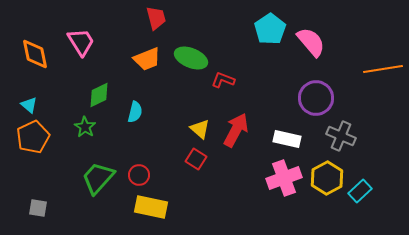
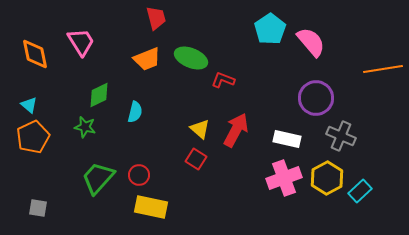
green star: rotated 20 degrees counterclockwise
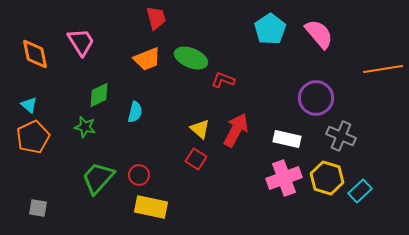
pink semicircle: moved 8 px right, 8 px up
yellow hexagon: rotated 16 degrees counterclockwise
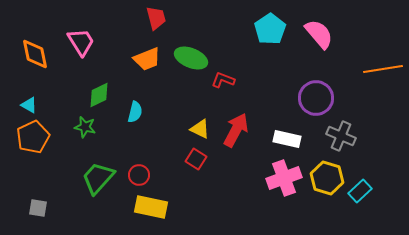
cyan triangle: rotated 12 degrees counterclockwise
yellow triangle: rotated 15 degrees counterclockwise
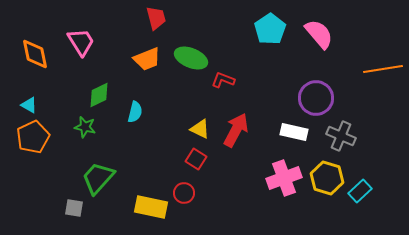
white rectangle: moved 7 px right, 7 px up
red circle: moved 45 px right, 18 px down
gray square: moved 36 px right
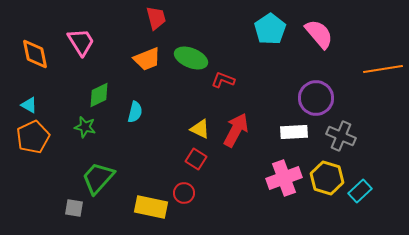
white rectangle: rotated 16 degrees counterclockwise
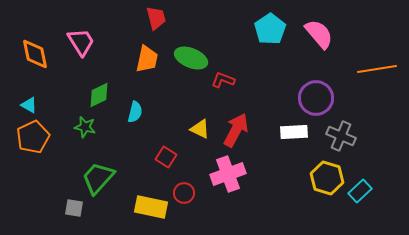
orange trapezoid: rotated 56 degrees counterclockwise
orange line: moved 6 px left
red square: moved 30 px left, 2 px up
pink cross: moved 56 px left, 4 px up
